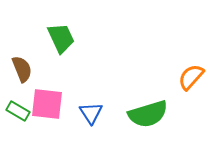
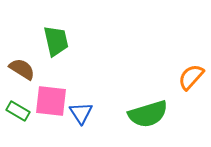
green trapezoid: moved 5 px left, 3 px down; rotated 12 degrees clockwise
brown semicircle: rotated 36 degrees counterclockwise
pink square: moved 4 px right, 3 px up
blue triangle: moved 10 px left
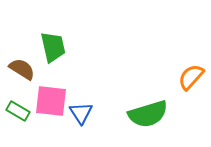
green trapezoid: moved 3 px left, 6 px down
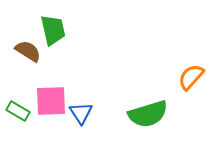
green trapezoid: moved 17 px up
brown semicircle: moved 6 px right, 18 px up
pink square: rotated 8 degrees counterclockwise
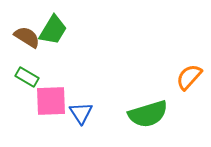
green trapezoid: rotated 44 degrees clockwise
brown semicircle: moved 1 px left, 14 px up
orange semicircle: moved 2 px left
green rectangle: moved 9 px right, 34 px up
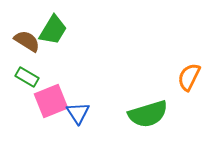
brown semicircle: moved 4 px down
orange semicircle: rotated 16 degrees counterclockwise
pink square: rotated 20 degrees counterclockwise
blue triangle: moved 3 px left
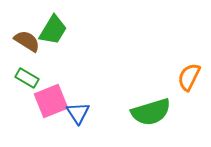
green rectangle: moved 1 px down
green semicircle: moved 3 px right, 2 px up
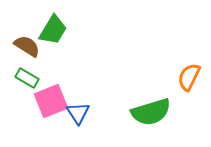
brown semicircle: moved 5 px down
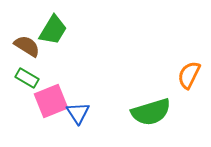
orange semicircle: moved 2 px up
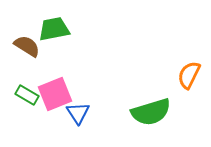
green trapezoid: moved 1 px right, 1 px up; rotated 132 degrees counterclockwise
green rectangle: moved 17 px down
pink square: moved 4 px right, 7 px up
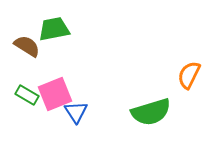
blue triangle: moved 2 px left, 1 px up
